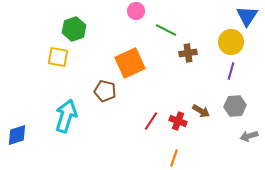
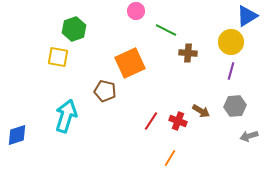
blue triangle: rotated 25 degrees clockwise
brown cross: rotated 12 degrees clockwise
orange line: moved 4 px left; rotated 12 degrees clockwise
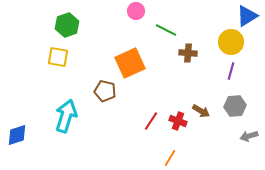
green hexagon: moved 7 px left, 4 px up
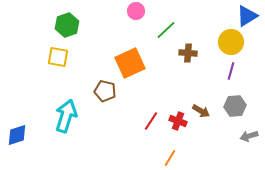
green line: rotated 70 degrees counterclockwise
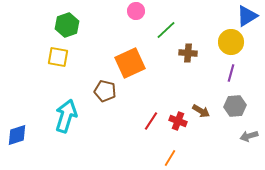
purple line: moved 2 px down
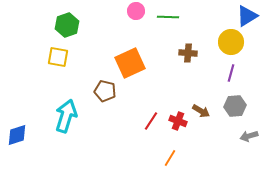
green line: moved 2 px right, 13 px up; rotated 45 degrees clockwise
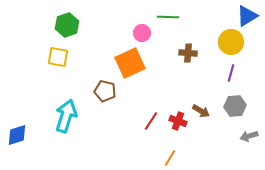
pink circle: moved 6 px right, 22 px down
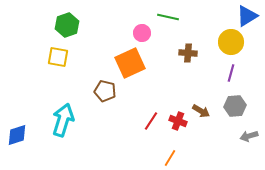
green line: rotated 10 degrees clockwise
cyan arrow: moved 3 px left, 4 px down
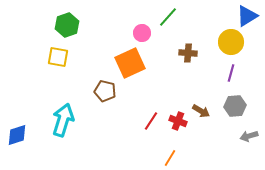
green line: rotated 60 degrees counterclockwise
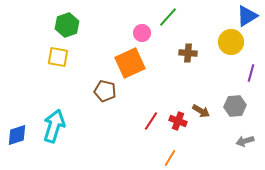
purple line: moved 20 px right
cyan arrow: moved 9 px left, 6 px down
gray arrow: moved 4 px left, 5 px down
